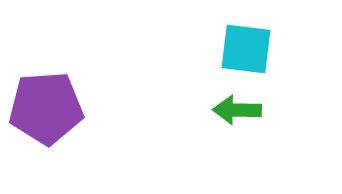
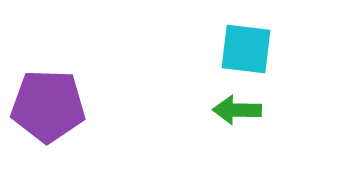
purple pentagon: moved 2 px right, 2 px up; rotated 6 degrees clockwise
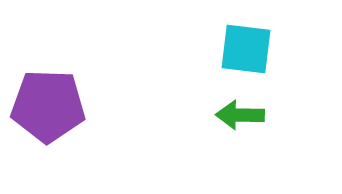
green arrow: moved 3 px right, 5 px down
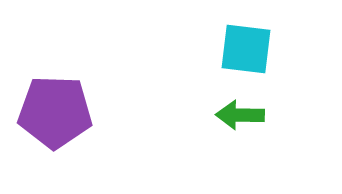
purple pentagon: moved 7 px right, 6 px down
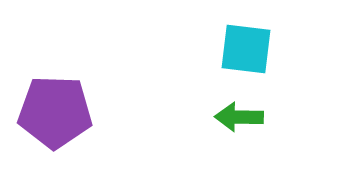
green arrow: moved 1 px left, 2 px down
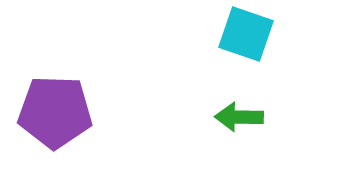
cyan square: moved 15 px up; rotated 12 degrees clockwise
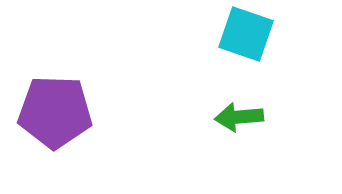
green arrow: rotated 6 degrees counterclockwise
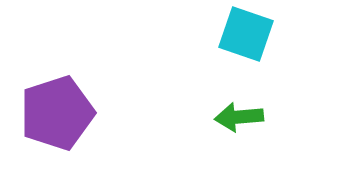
purple pentagon: moved 2 px right, 1 px down; rotated 20 degrees counterclockwise
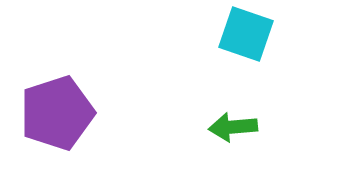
green arrow: moved 6 px left, 10 px down
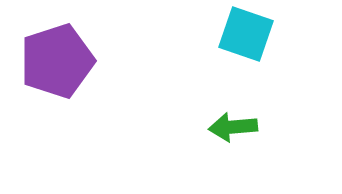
purple pentagon: moved 52 px up
